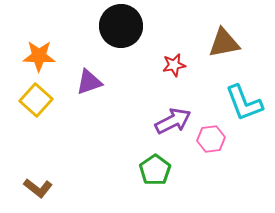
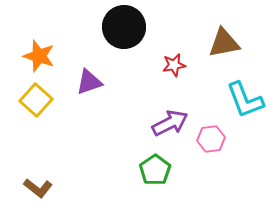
black circle: moved 3 px right, 1 px down
orange star: rotated 16 degrees clockwise
cyan L-shape: moved 1 px right, 3 px up
purple arrow: moved 3 px left, 2 px down
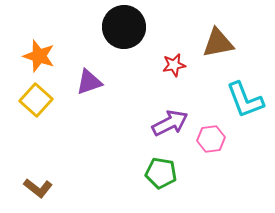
brown triangle: moved 6 px left
green pentagon: moved 6 px right, 3 px down; rotated 28 degrees counterclockwise
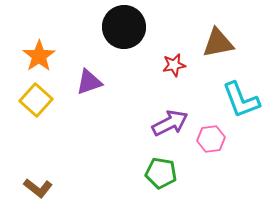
orange star: rotated 20 degrees clockwise
cyan L-shape: moved 4 px left
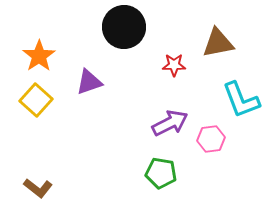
red star: rotated 10 degrees clockwise
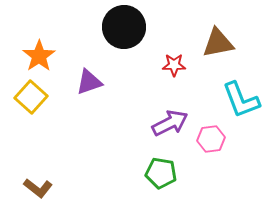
yellow square: moved 5 px left, 3 px up
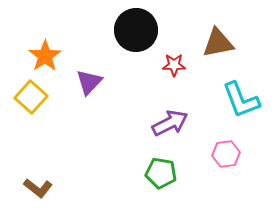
black circle: moved 12 px right, 3 px down
orange star: moved 6 px right
purple triangle: rotated 28 degrees counterclockwise
pink hexagon: moved 15 px right, 15 px down
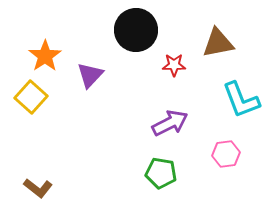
purple triangle: moved 1 px right, 7 px up
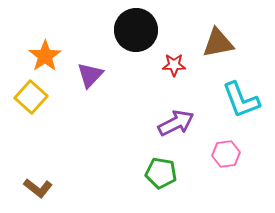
purple arrow: moved 6 px right
